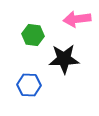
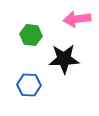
green hexagon: moved 2 px left
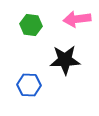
green hexagon: moved 10 px up
black star: moved 1 px right, 1 px down
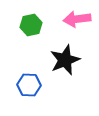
green hexagon: rotated 20 degrees counterclockwise
black star: rotated 20 degrees counterclockwise
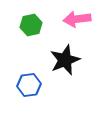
blue hexagon: rotated 10 degrees counterclockwise
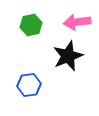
pink arrow: moved 3 px down
black star: moved 3 px right, 4 px up
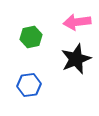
green hexagon: moved 12 px down
black star: moved 8 px right, 3 px down
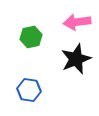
blue hexagon: moved 5 px down; rotated 15 degrees clockwise
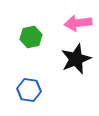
pink arrow: moved 1 px right, 1 px down
